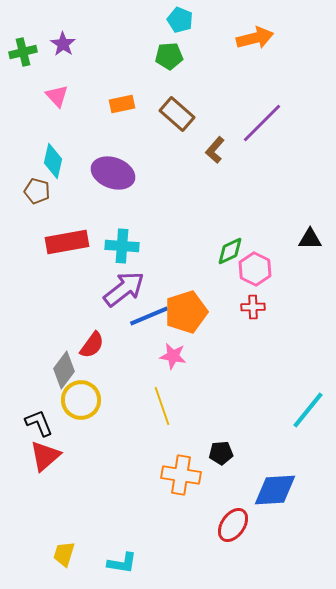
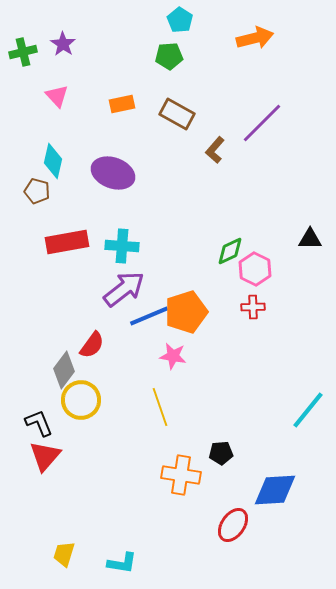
cyan pentagon: rotated 10 degrees clockwise
brown rectangle: rotated 12 degrees counterclockwise
yellow line: moved 2 px left, 1 px down
red triangle: rotated 8 degrees counterclockwise
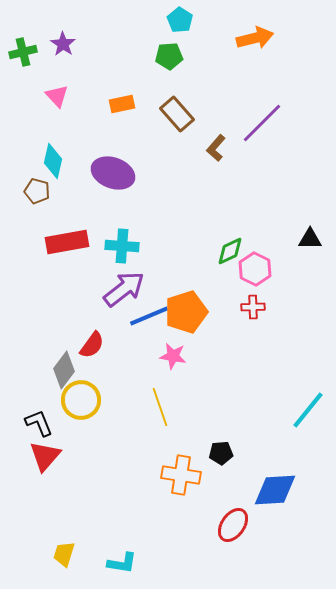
brown rectangle: rotated 20 degrees clockwise
brown L-shape: moved 1 px right, 2 px up
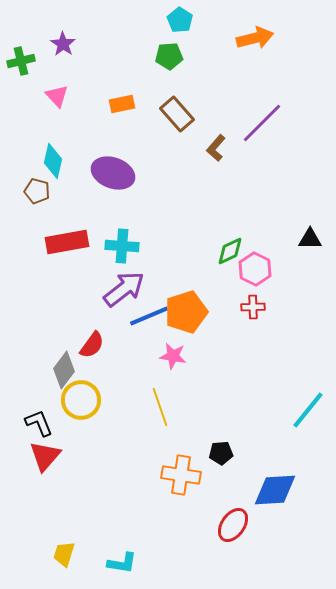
green cross: moved 2 px left, 9 px down
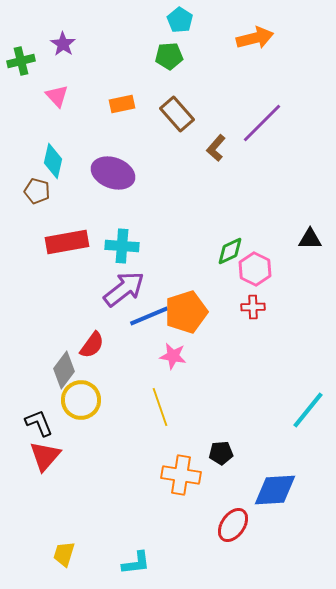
cyan L-shape: moved 14 px right; rotated 16 degrees counterclockwise
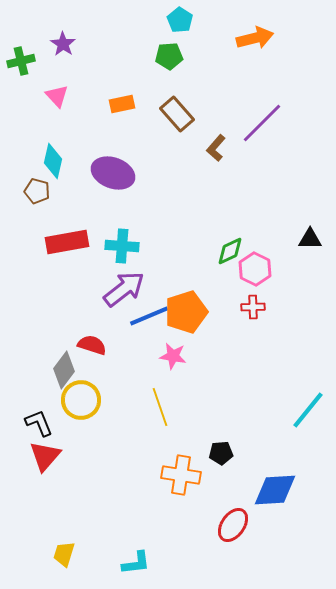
red semicircle: rotated 108 degrees counterclockwise
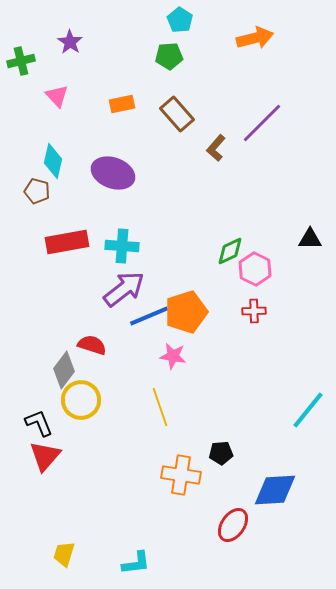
purple star: moved 7 px right, 2 px up
red cross: moved 1 px right, 4 px down
